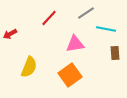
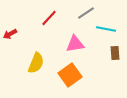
yellow semicircle: moved 7 px right, 4 px up
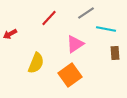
pink triangle: rotated 24 degrees counterclockwise
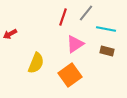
gray line: rotated 18 degrees counterclockwise
red line: moved 14 px right, 1 px up; rotated 24 degrees counterclockwise
brown rectangle: moved 8 px left, 2 px up; rotated 72 degrees counterclockwise
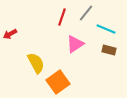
red line: moved 1 px left
cyan line: rotated 12 degrees clockwise
brown rectangle: moved 2 px right, 1 px up
yellow semicircle: rotated 50 degrees counterclockwise
orange square: moved 12 px left, 7 px down
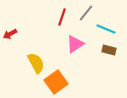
orange square: moved 2 px left
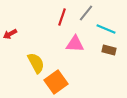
pink triangle: rotated 36 degrees clockwise
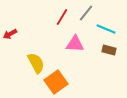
red line: rotated 12 degrees clockwise
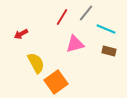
red arrow: moved 11 px right
pink triangle: rotated 18 degrees counterclockwise
brown rectangle: moved 1 px down
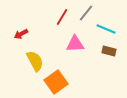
pink triangle: rotated 12 degrees clockwise
yellow semicircle: moved 1 px left, 2 px up
